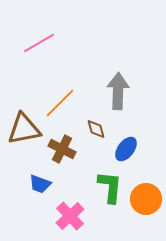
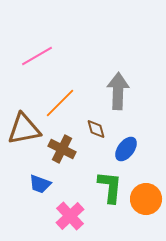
pink line: moved 2 px left, 13 px down
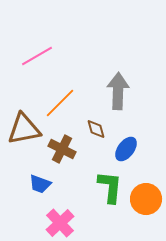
pink cross: moved 10 px left, 7 px down
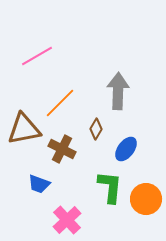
brown diamond: rotated 45 degrees clockwise
blue trapezoid: moved 1 px left
pink cross: moved 7 px right, 3 px up
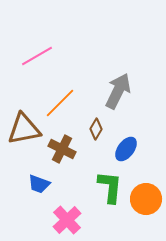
gray arrow: rotated 24 degrees clockwise
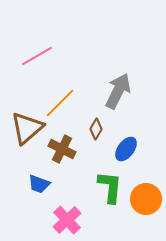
brown triangle: moved 3 px right, 1 px up; rotated 30 degrees counterclockwise
